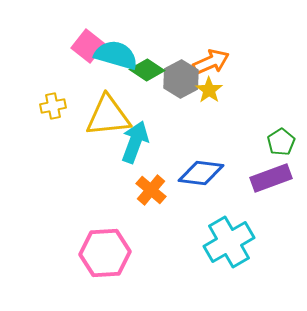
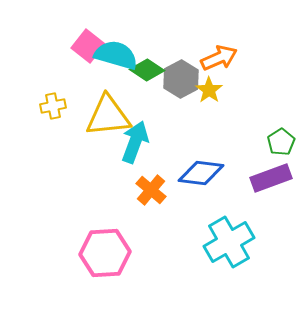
orange arrow: moved 8 px right, 4 px up
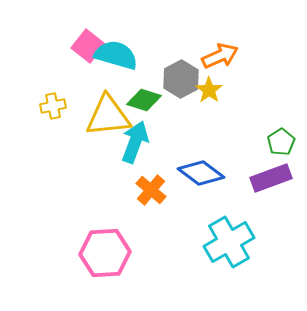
orange arrow: moved 1 px right, 2 px up
green diamond: moved 3 px left, 30 px down; rotated 16 degrees counterclockwise
blue diamond: rotated 30 degrees clockwise
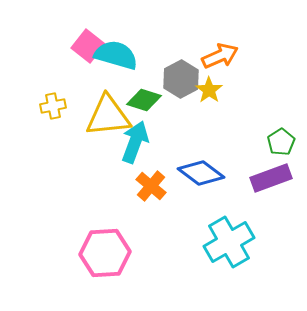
orange cross: moved 4 px up
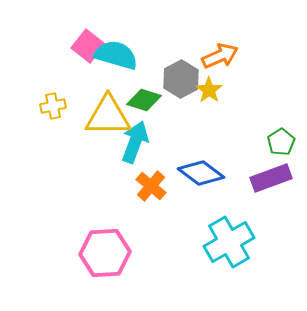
yellow triangle: rotated 6 degrees clockwise
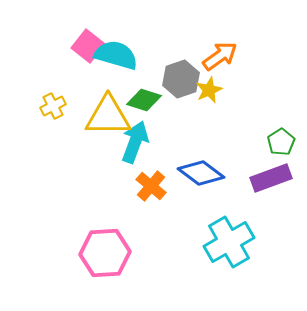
orange arrow: rotated 12 degrees counterclockwise
gray hexagon: rotated 9 degrees clockwise
yellow star: rotated 12 degrees clockwise
yellow cross: rotated 15 degrees counterclockwise
